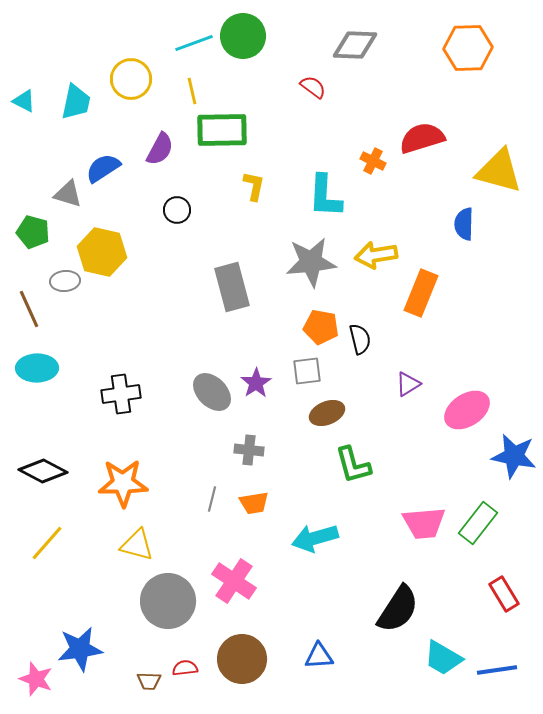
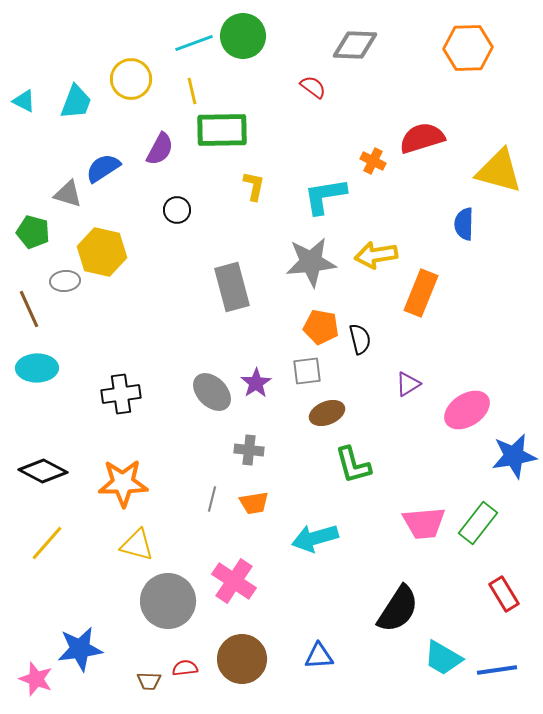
cyan trapezoid at (76, 102): rotated 9 degrees clockwise
cyan L-shape at (325, 196): rotated 78 degrees clockwise
blue star at (514, 456): rotated 21 degrees counterclockwise
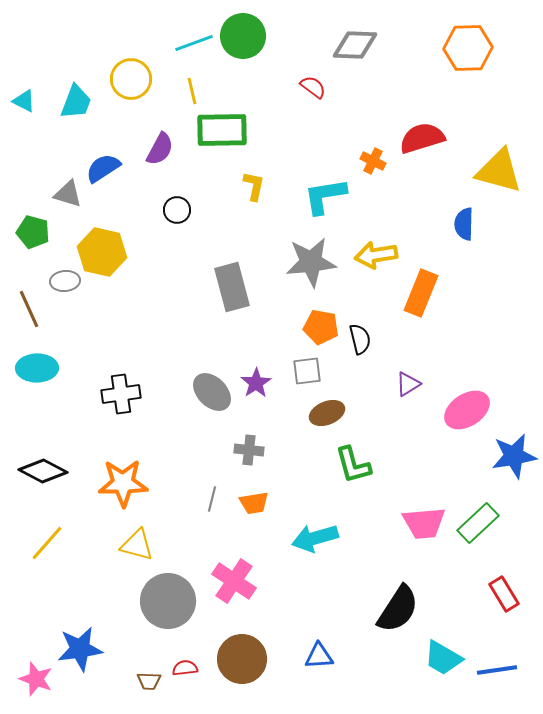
green rectangle at (478, 523): rotated 9 degrees clockwise
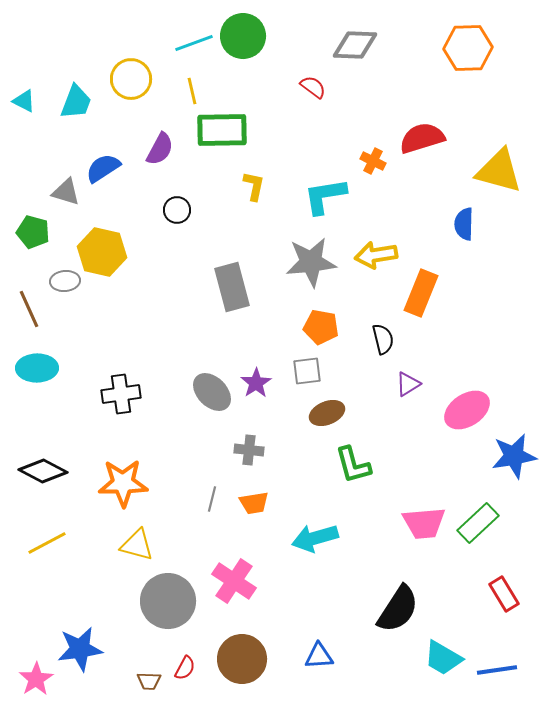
gray triangle at (68, 194): moved 2 px left, 2 px up
black semicircle at (360, 339): moved 23 px right
yellow line at (47, 543): rotated 21 degrees clockwise
red semicircle at (185, 668): rotated 125 degrees clockwise
pink star at (36, 679): rotated 20 degrees clockwise
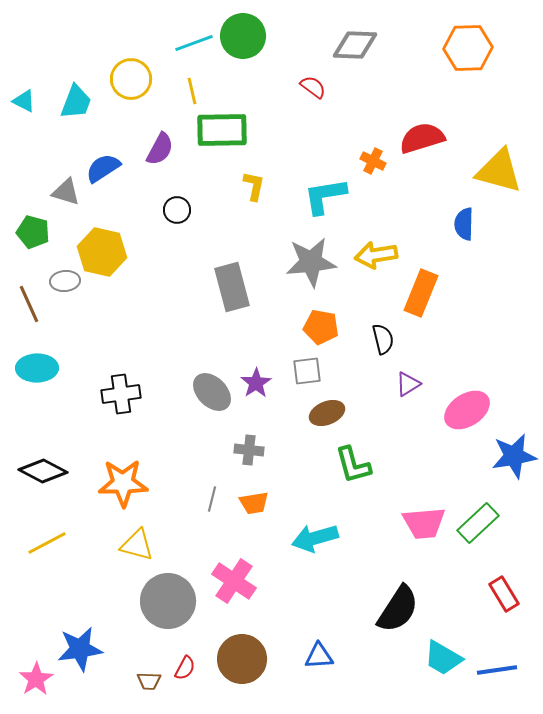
brown line at (29, 309): moved 5 px up
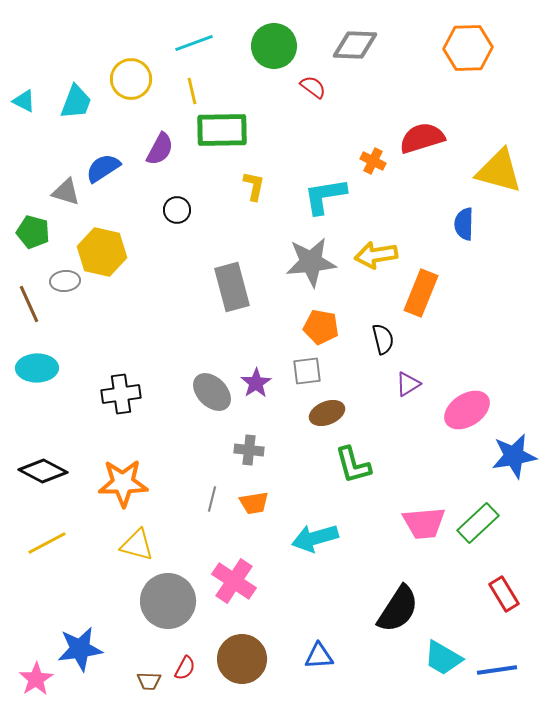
green circle at (243, 36): moved 31 px right, 10 px down
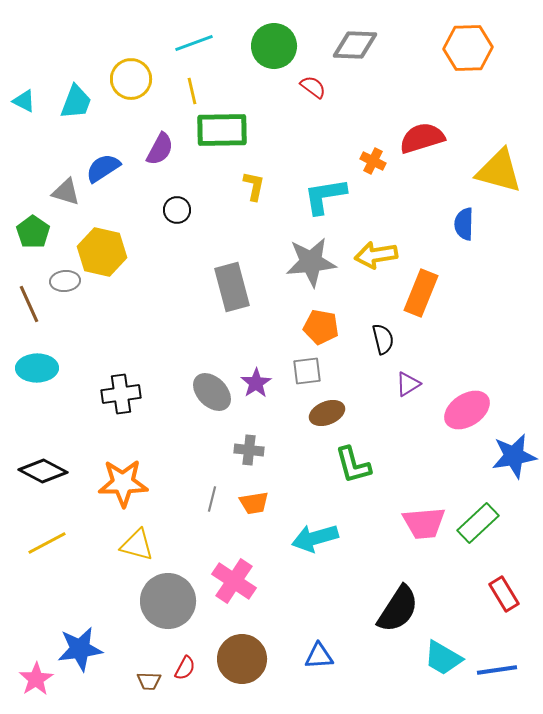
green pentagon at (33, 232): rotated 20 degrees clockwise
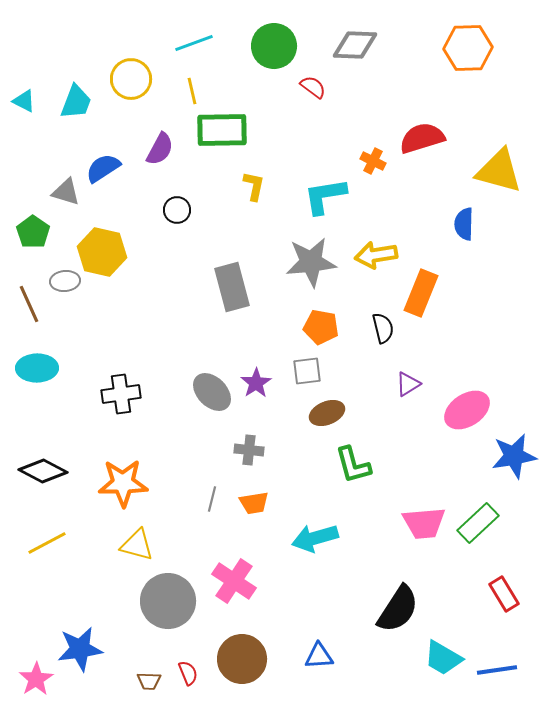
black semicircle at (383, 339): moved 11 px up
red semicircle at (185, 668): moved 3 px right, 5 px down; rotated 50 degrees counterclockwise
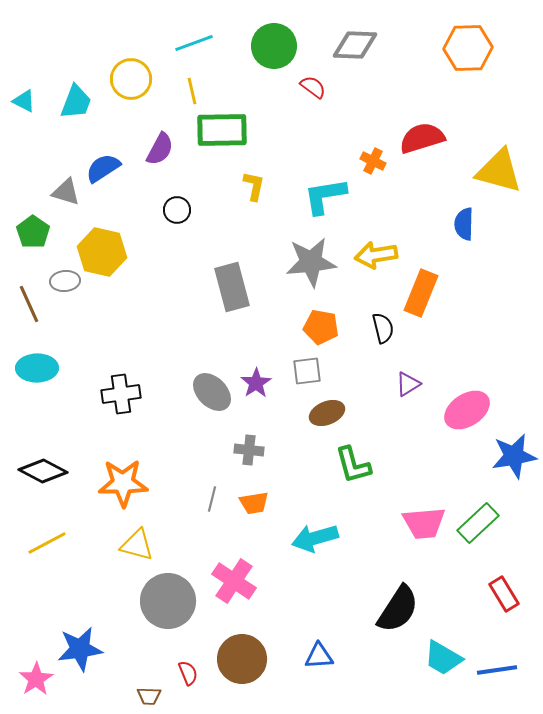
brown trapezoid at (149, 681): moved 15 px down
